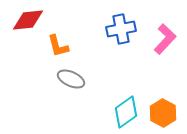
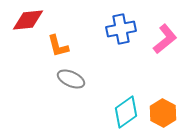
pink L-shape: rotated 8 degrees clockwise
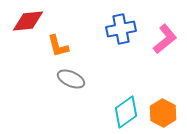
red diamond: moved 1 px down
